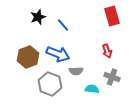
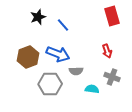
gray hexagon: rotated 20 degrees counterclockwise
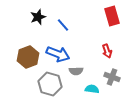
gray hexagon: rotated 15 degrees clockwise
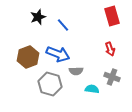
red arrow: moved 3 px right, 2 px up
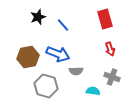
red rectangle: moved 7 px left, 3 px down
brown hexagon: rotated 10 degrees clockwise
gray hexagon: moved 4 px left, 2 px down
cyan semicircle: moved 1 px right, 2 px down
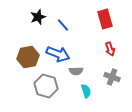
cyan semicircle: moved 7 px left; rotated 64 degrees clockwise
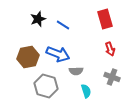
black star: moved 2 px down
blue line: rotated 16 degrees counterclockwise
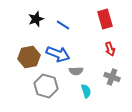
black star: moved 2 px left
brown hexagon: moved 1 px right
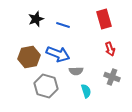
red rectangle: moved 1 px left
blue line: rotated 16 degrees counterclockwise
